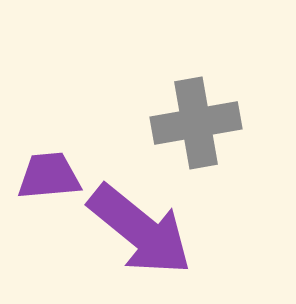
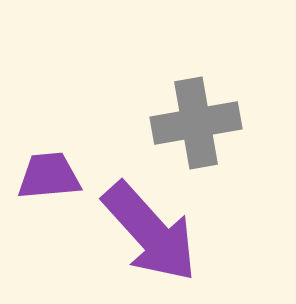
purple arrow: moved 10 px right, 2 px down; rotated 9 degrees clockwise
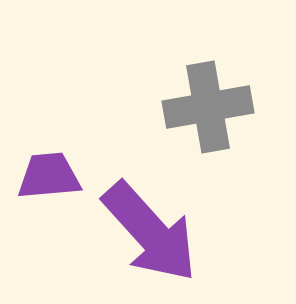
gray cross: moved 12 px right, 16 px up
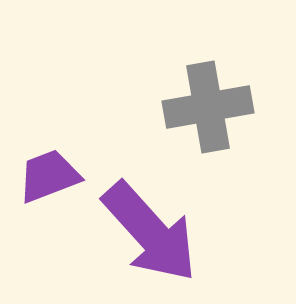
purple trapezoid: rotated 16 degrees counterclockwise
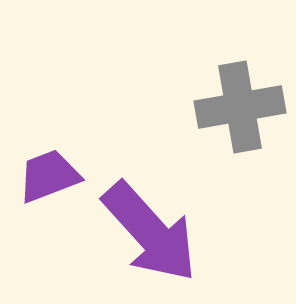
gray cross: moved 32 px right
